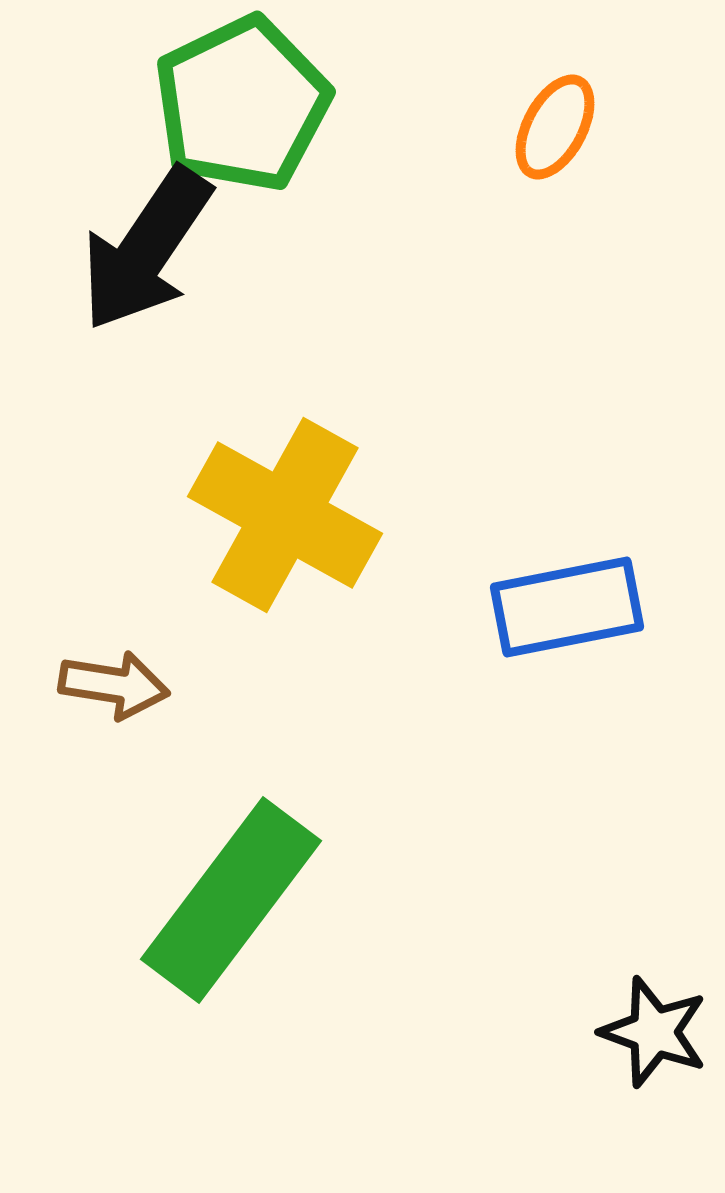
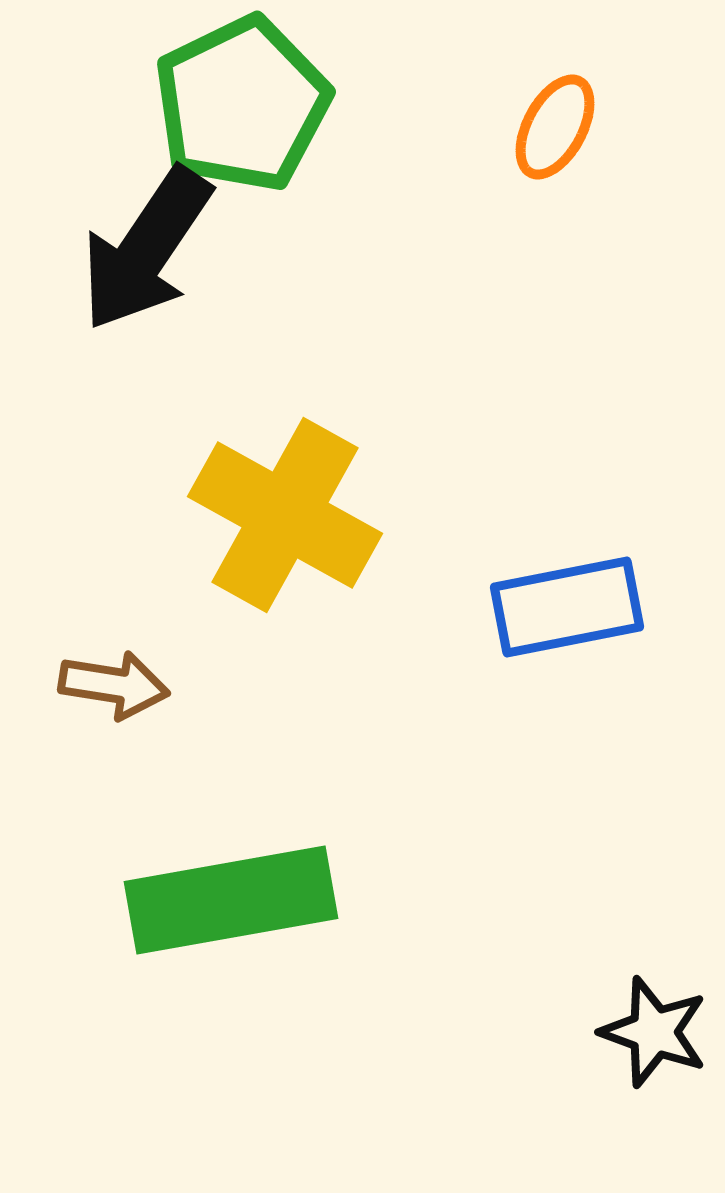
green rectangle: rotated 43 degrees clockwise
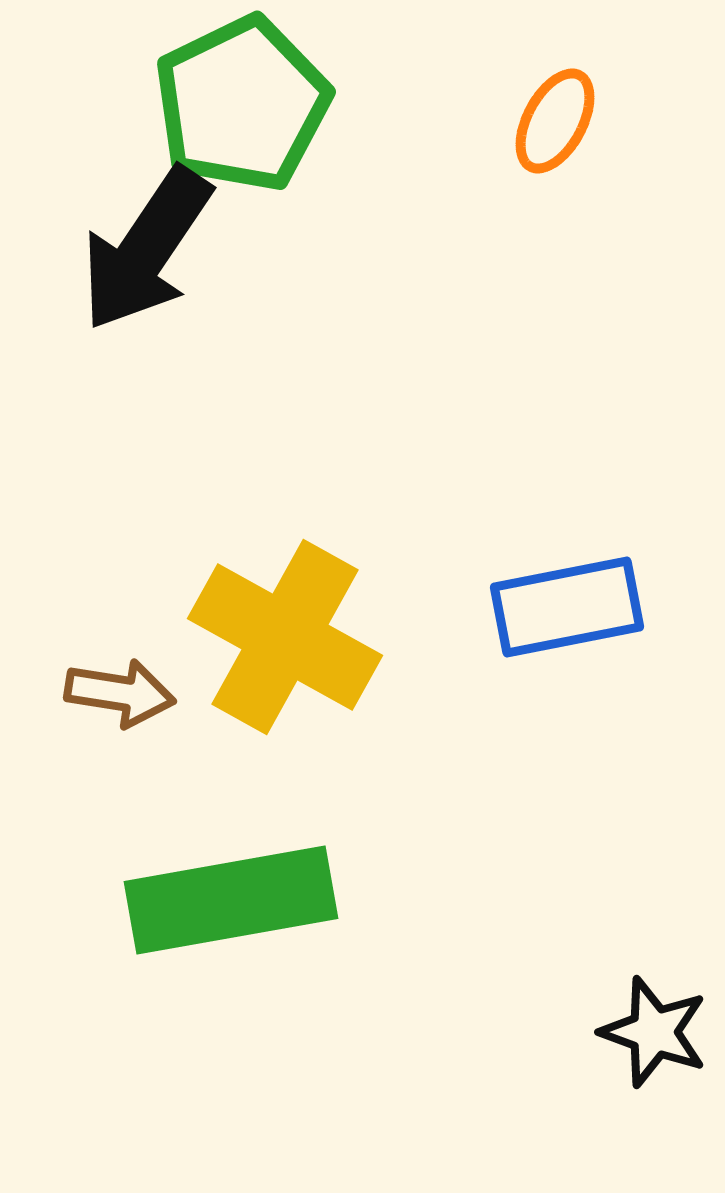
orange ellipse: moved 6 px up
yellow cross: moved 122 px down
brown arrow: moved 6 px right, 8 px down
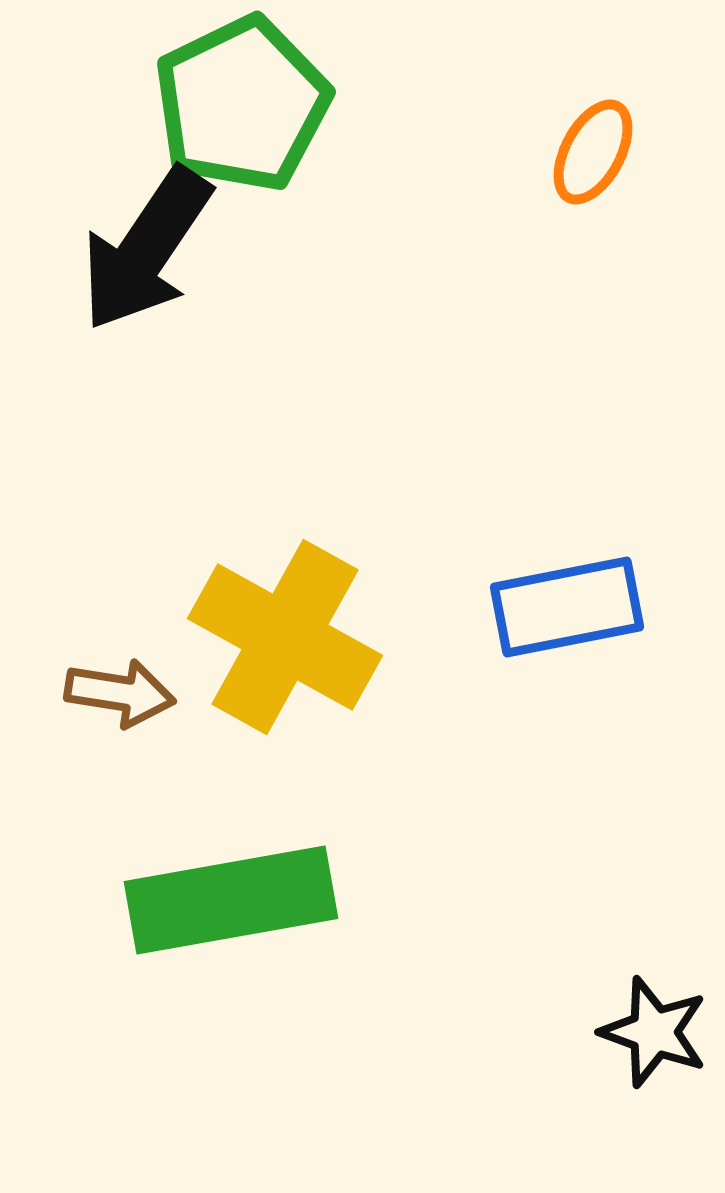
orange ellipse: moved 38 px right, 31 px down
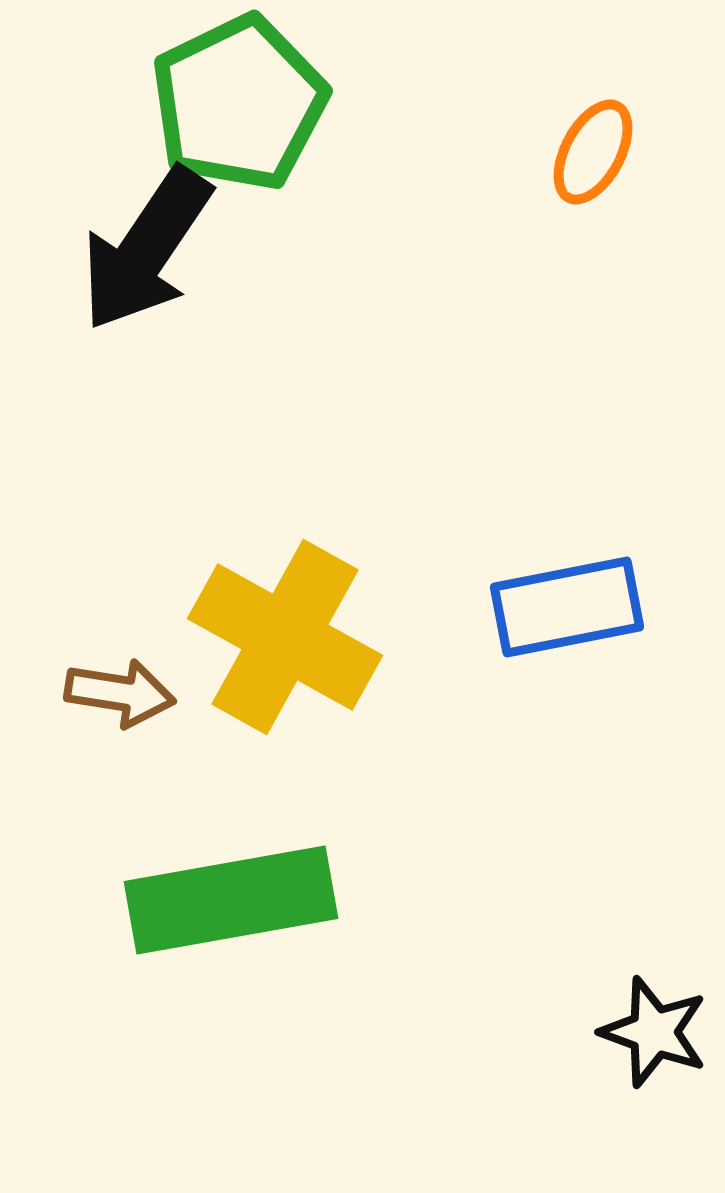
green pentagon: moved 3 px left, 1 px up
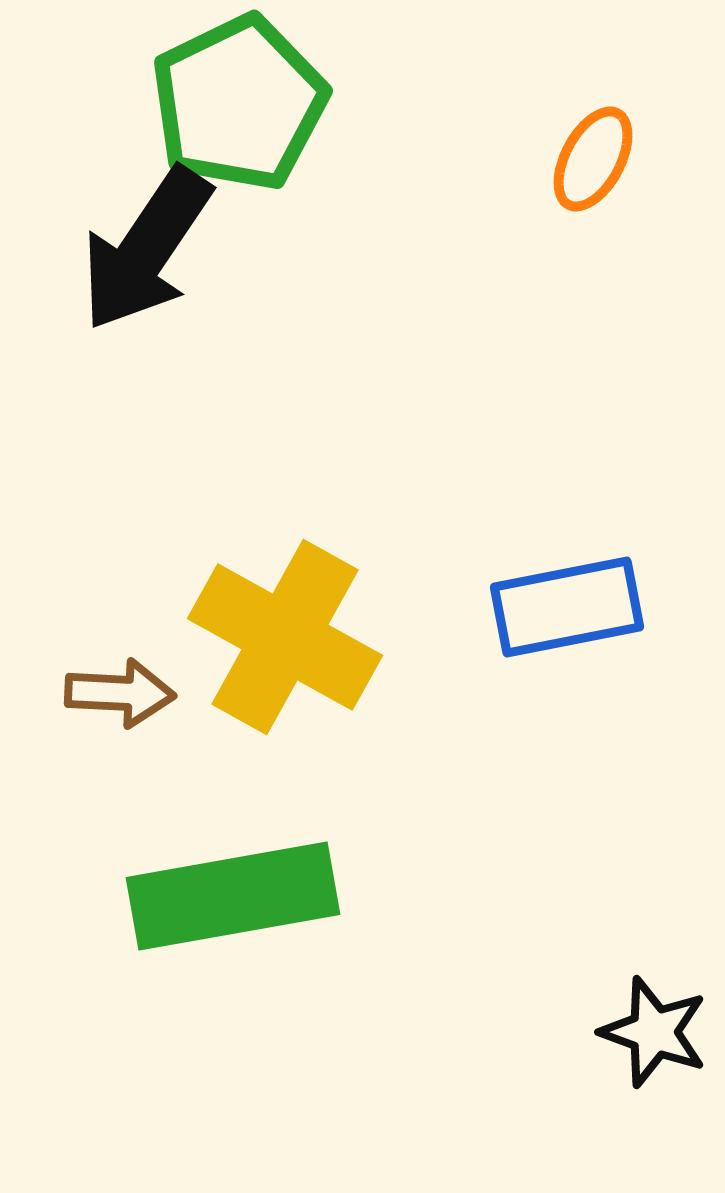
orange ellipse: moved 7 px down
brown arrow: rotated 6 degrees counterclockwise
green rectangle: moved 2 px right, 4 px up
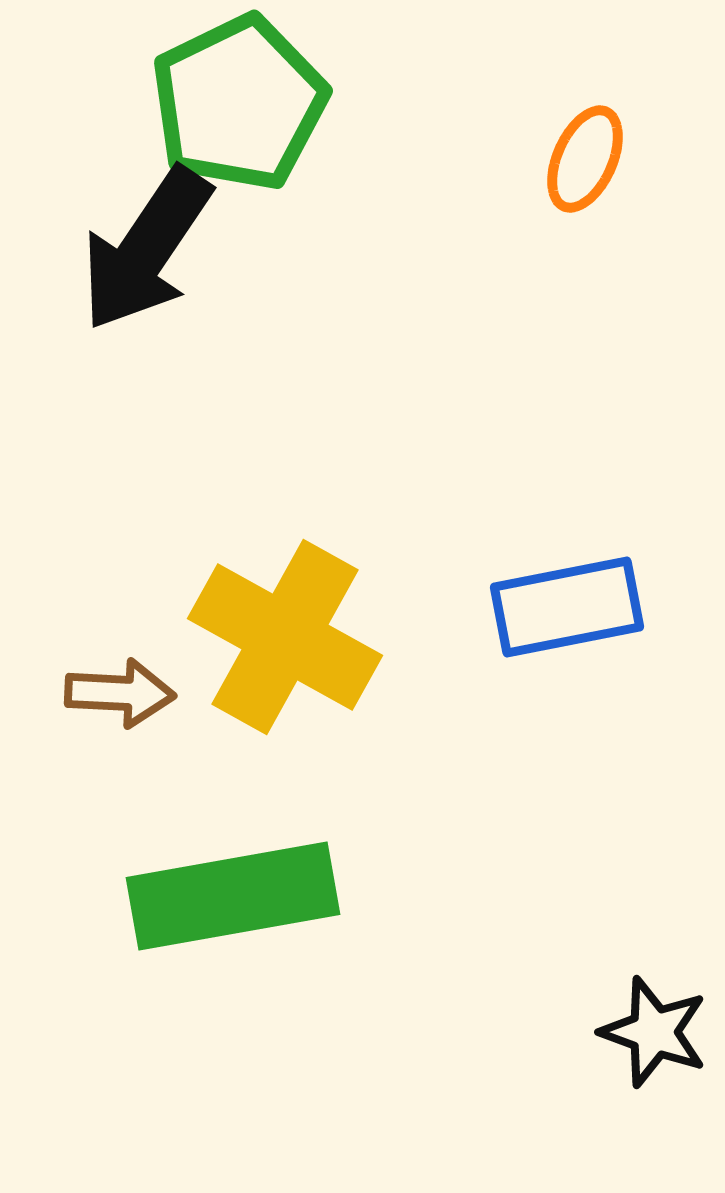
orange ellipse: moved 8 px left; rotated 4 degrees counterclockwise
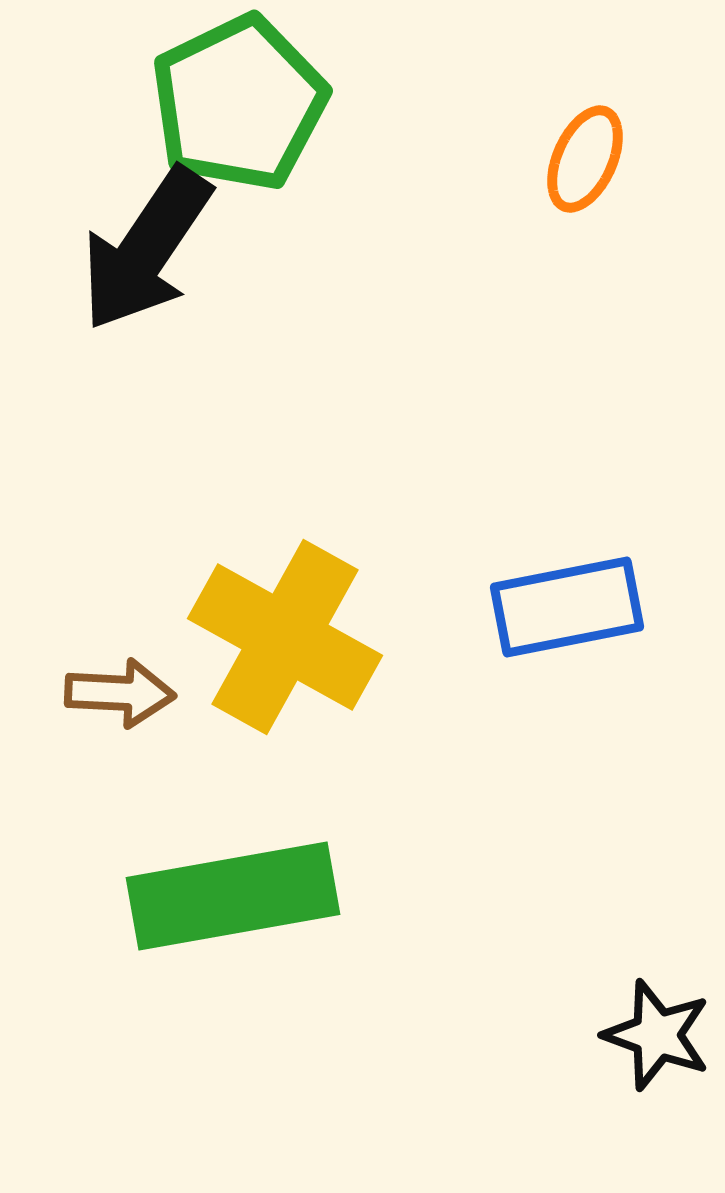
black star: moved 3 px right, 3 px down
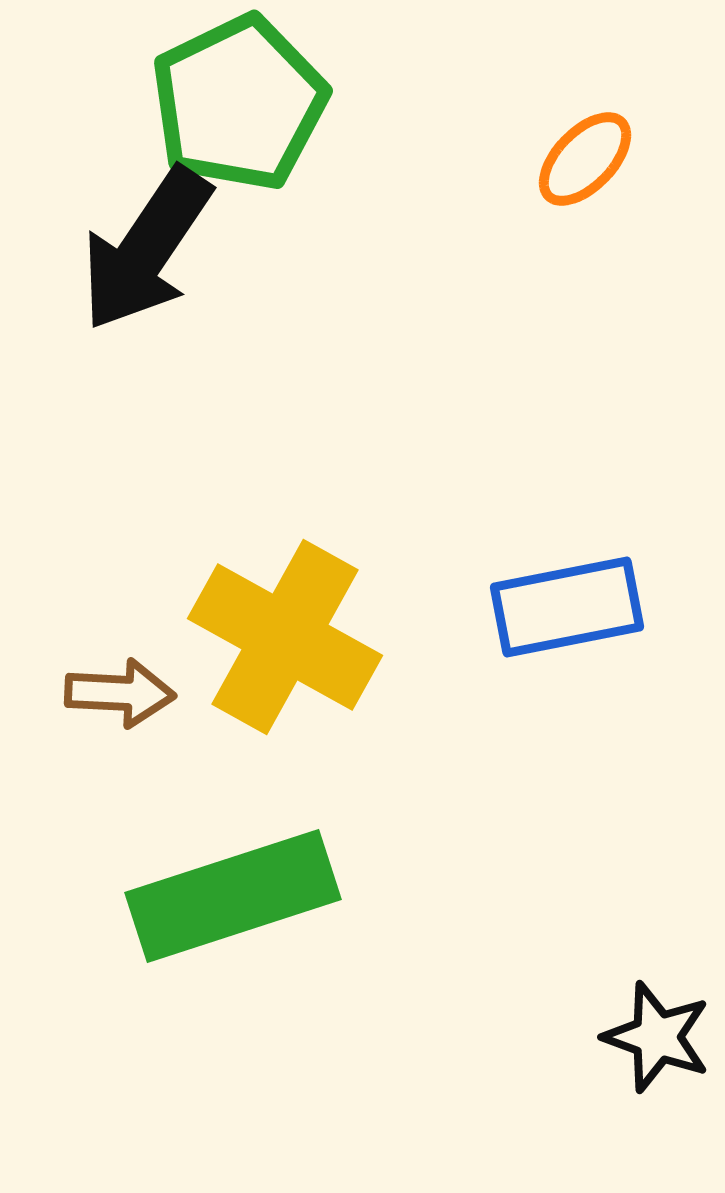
orange ellipse: rotated 20 degrees clockwise
green rectangle: rotated 8 degrees counterclockwise
black star: moved 2 px down
